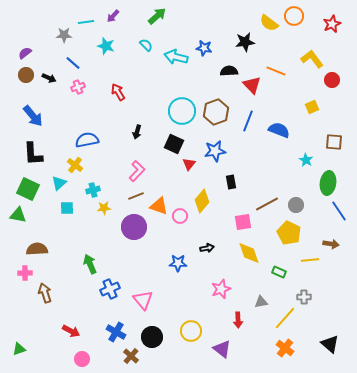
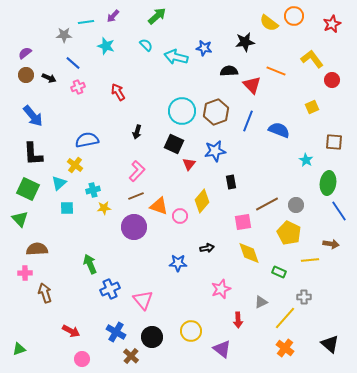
green triangle at (18, 215): moved 2 px right, 4 px down; rotated 36 degrees clockwise
gray triangle at (261, 302): rotated 16 degrees counterclockwise
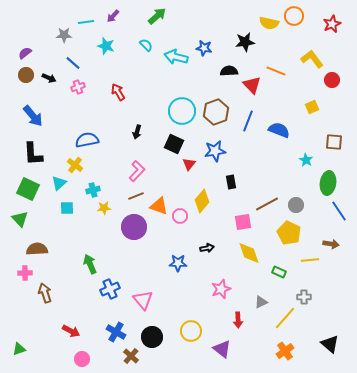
yellow semicircle at (269, 23): rotated 24 degrees counterclockwise
orange cross at (285, 348): moved 3 px down; rotated 18 degrees clockwise
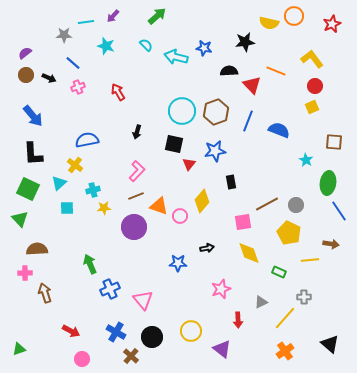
red circle at (332, 80): moved 17 px left, 6 px down
black square at (174, 144): rotated 12 degrees counterclockwise
